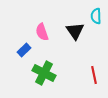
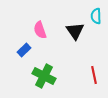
pink semicircle: moved 2 px left, 2 px up
green cross: moved 3 px down
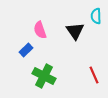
blue rectangle: moved 2 px right
red line: rotated 12 degrees counterclockwise
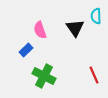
black triangle: moved 3 px up
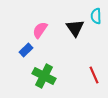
pink semicircle: rotated 54 degrees clockwise
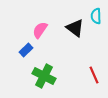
black triangle: rotated 18 degrees counterclockwise
